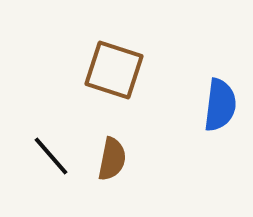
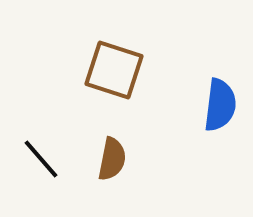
black line: moved 10 px left, 3 px down
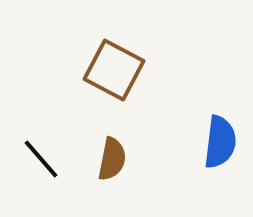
brown square: rotated 10 degrees clockwise
blue semicircle: moved 37 px down
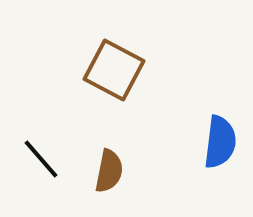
brown semicircle: moved 3 px left, 12 px down
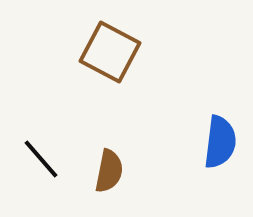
brown square: moved 4 px left, 18 px up
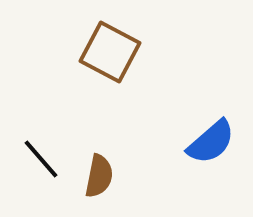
blue semicircle: moved 9 px left; rotated 42 degrees clockwise
brown semicircle: moved 10 px left, 5 px down
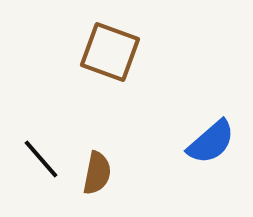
brown square: rotated 8 degrees counterclockwise
brown semicircle: moved 2 px left, 3 px up
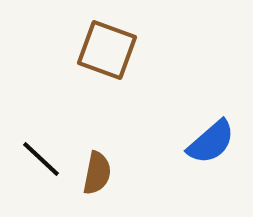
brown square: moved 3 px left, 2 px up
black line: rotated 6 degrees counterclockwise
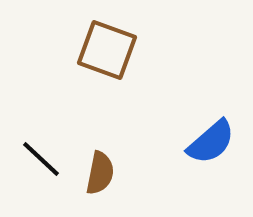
brown semicircle: moved 3 px right
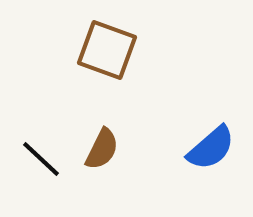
blue semicircle: moved 6 px down
brown semicircle: moved 2 px right, 24 px up; rotated 15 degrees clockwise
